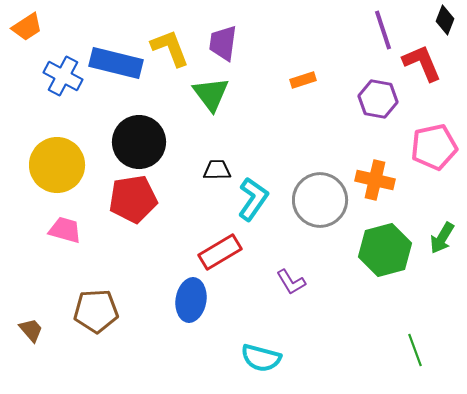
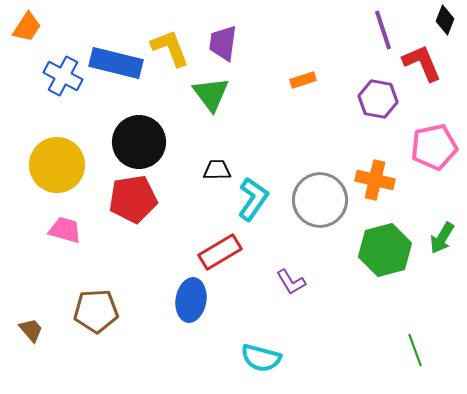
orange trapezoid: rotated 24 degrees counterclockwise
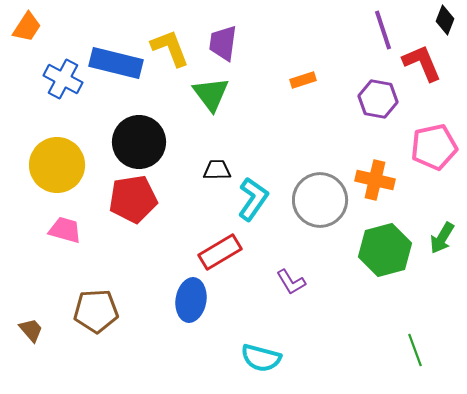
blue cross: moved 3 px down
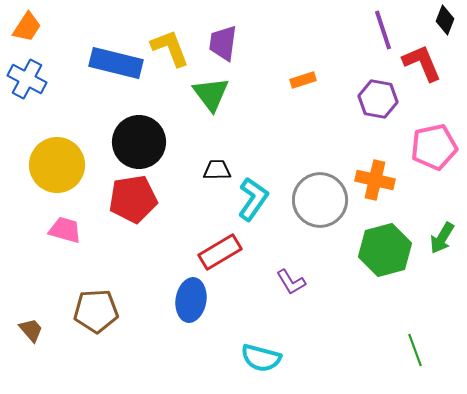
blue cross: moved 36 px left
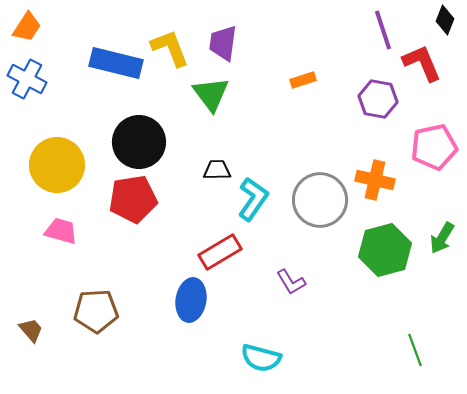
pink trapezoid: moved 4 px left, 1 px down
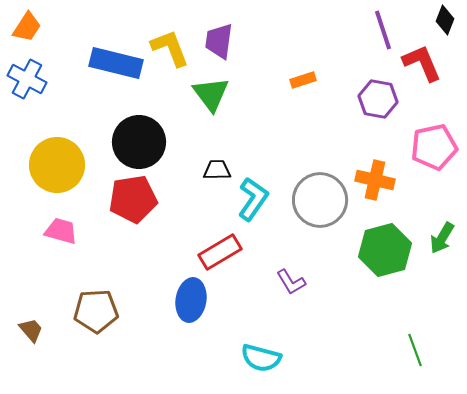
purple trapezoid: moved 4 px left, 2 px up
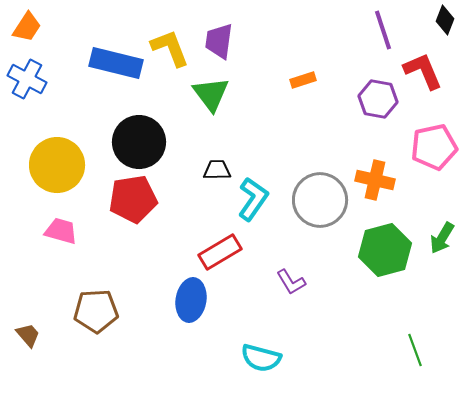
red L-shape: moved 1 px right, 8 px down
brown trapezoid: moved 3 px left, 5 px down
